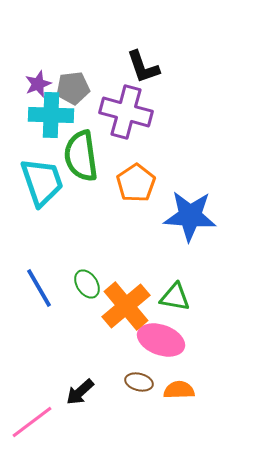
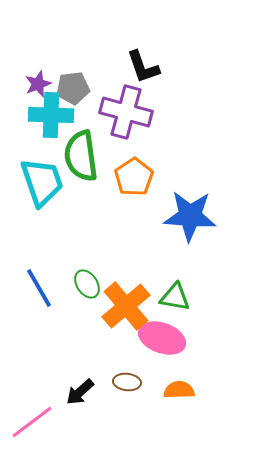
orange pentagon: moved 2 px left, 6 px up
pink ellipse: moved 1 px right, 2 px up
brown ellipse: moved 12 px left; rotated 8 degrees counterclockwise
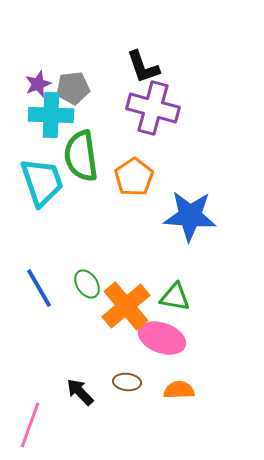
purple cross: moved 27 px right, 4 px up
black arrow: rotated 88 degrees clockwise
pink line: moved 2 px left, 3 px down; rotated 33 degrees counterclockwise
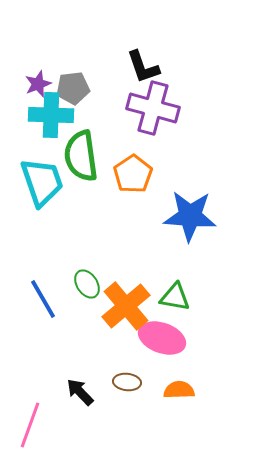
orange pentagon: moved 1 px left, 3 px up
blue line: moved 4 px right, 11 px down
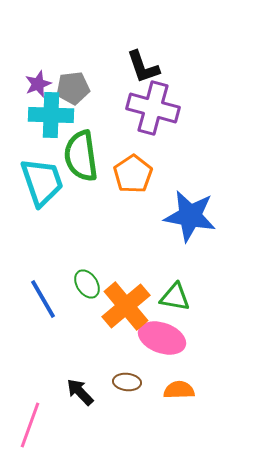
blue star: rotated 6 degrees clockwise
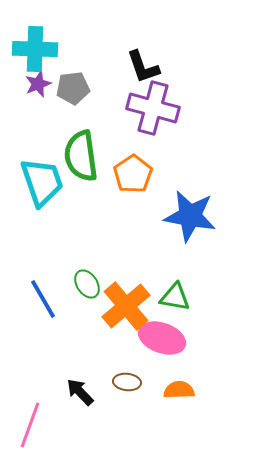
cyan cross: moved 16 px left, 66 px up
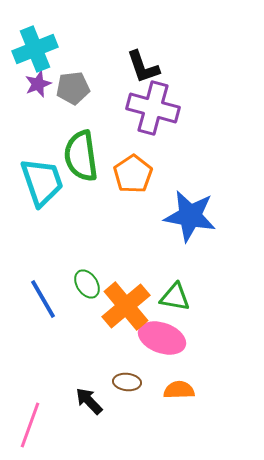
cyan cross: rotated 24 degrees counterclockwise
black arrow: moved 9 px right, 9 px down
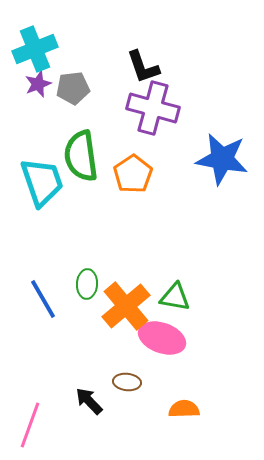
blue star: moved 32 px right, 57 px up
green ellipse: rotated 36 degrees clockwise
orange semicircle: moved 5 px right, 19 px down
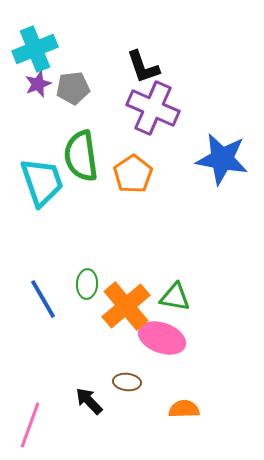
purple cross: rotated 9 degrees clockwise
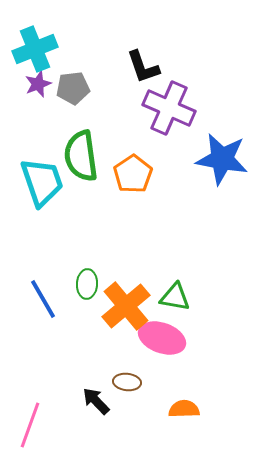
purple cross: moved 16 px right
black arrow: moved 7 px right
